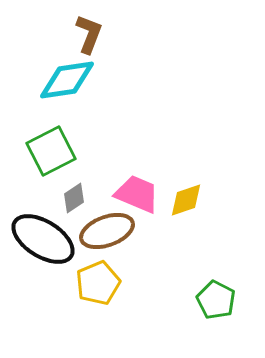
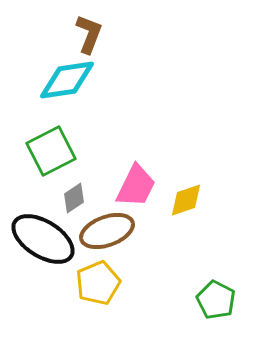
pink trapezoid: moved 1 px left, 8 px up; rotated 93 degrees clockwise
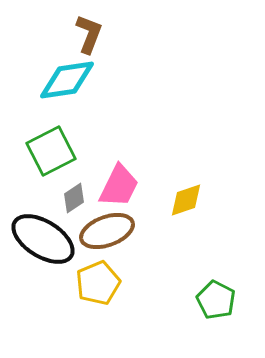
pink trapezoid: moved 17 px left
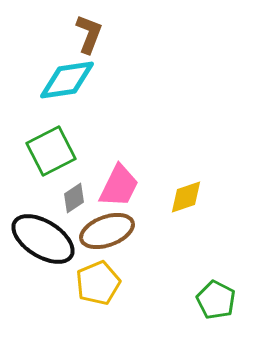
yellow diamond: moved 3 px up
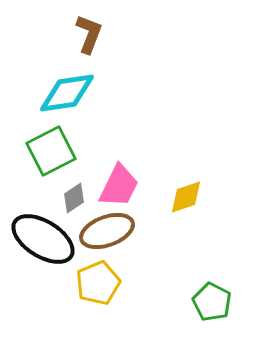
cyan diamond: moved 13 px down
green pentagon: moved 4 px left, 2 px down
